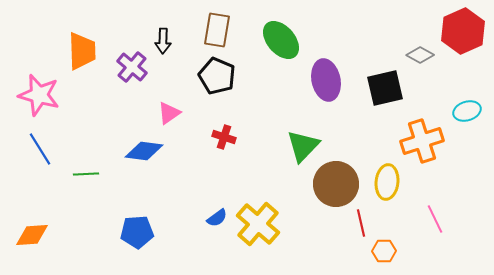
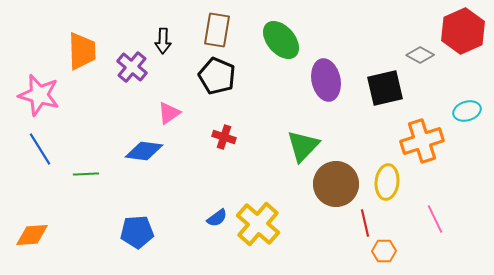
red line: moved 4 px right
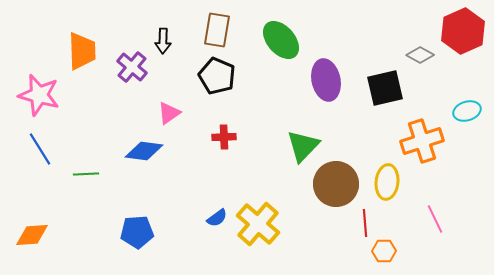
red cross: rotated 20 degrees counterclockwise
red line: rotated 8 degrees clockwise
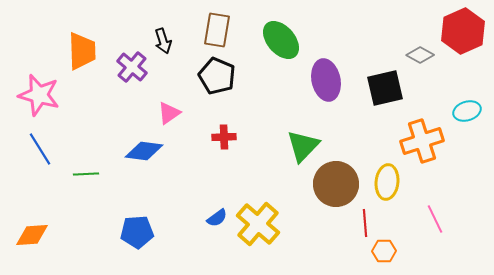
black arrow: rotated 20 degrees counterclockwise
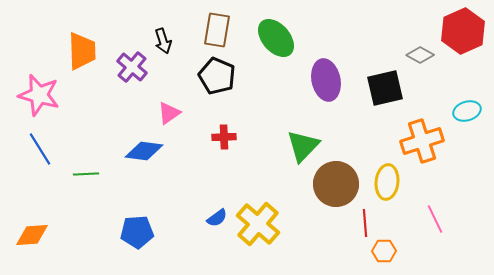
green ellipse: moved 5 px left, 2 px up
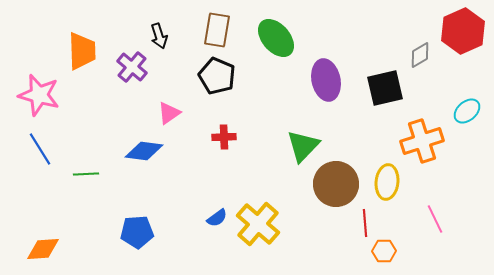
black arrow: moved 4 px left, 5 px up
gray diamond: rotated 60 degrees counterclockwise
cyan ellipse: rotated 24 degrees counterclockwise
orange diamond: moved 11 px right, 14 px down
